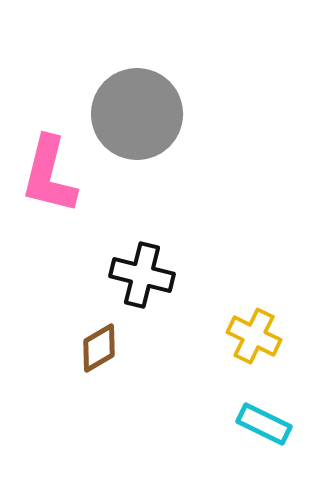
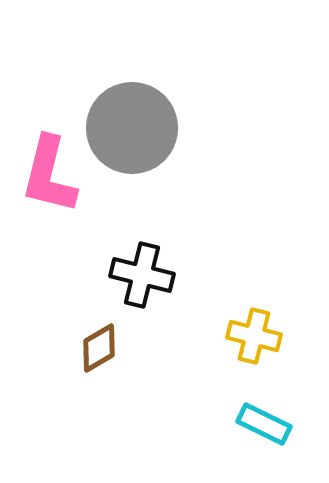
gray circle: moved 5 px left, 14 px down
yellow cross: rotated 12 degrees counterclockwise
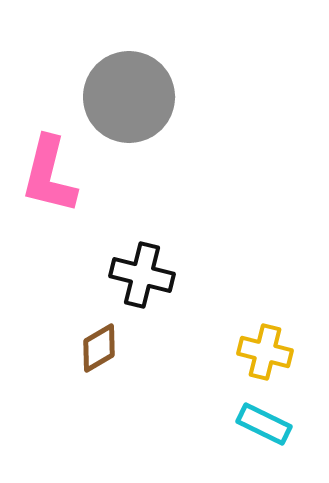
gray circle: moved 3 px left, 31 px up
yellow cross: moved 11 px right, 16 px down
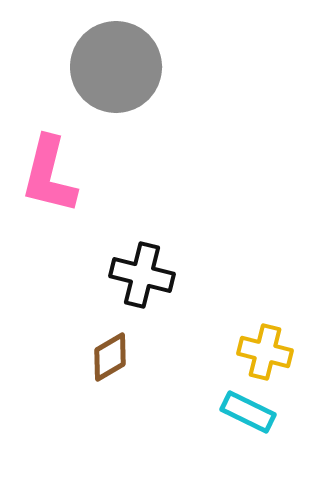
gray circle: moved 13 px left, 30 px up
brown diamond: moved 11 px right, 9 px down
cyan rectangle: moved 16 px left, 12 px up
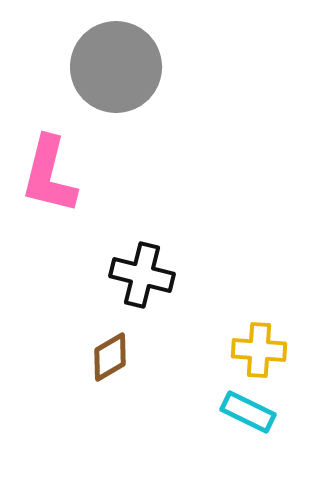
yellow cross: moved 6 px left, 2 px up; rotated 10 degrees counterclockwise
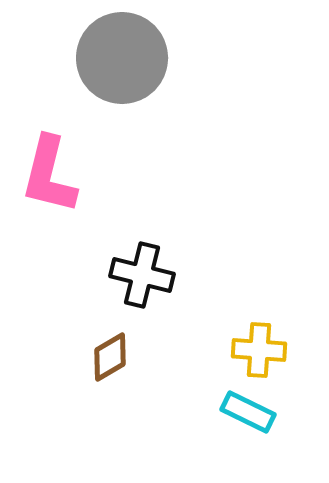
gray circle: moved 6 px right, 9 px up
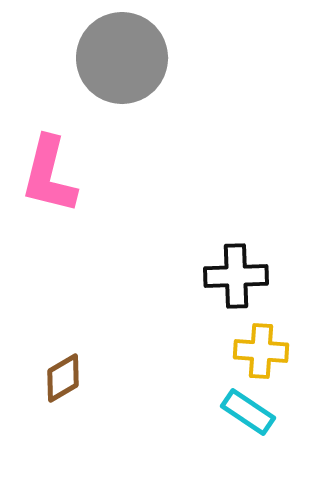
black cross: moved 94 px right, 1 px down; rotated 16 degrees counterclockwise
yellow cross: moved 2 px right, 1 px down
brown diamond: moved 47 px left, 21 px down
cyan rectangle: rotated 8 degrees clockwise
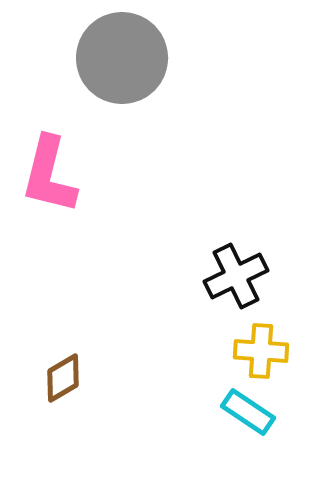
black cross: rotated 24 degrees counterclockwise
